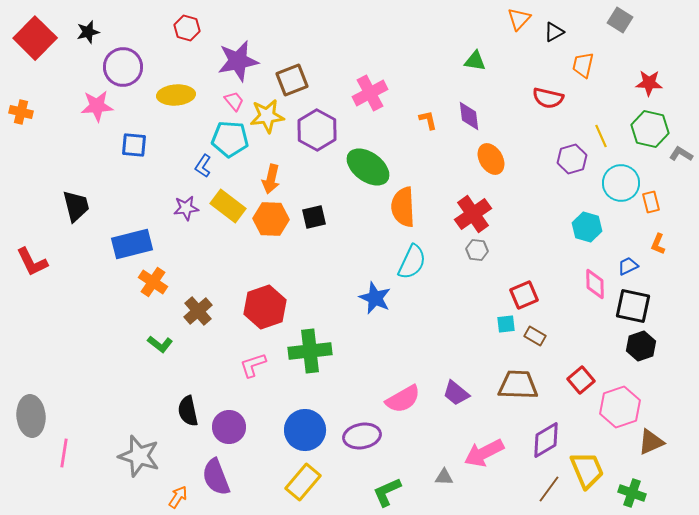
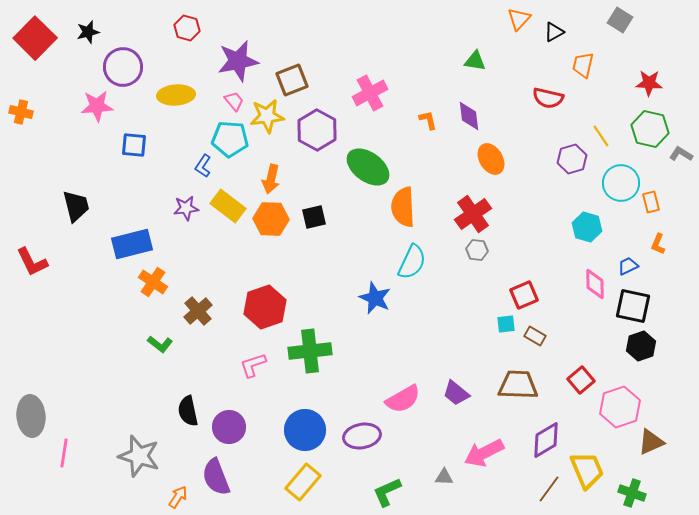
yellow line at (601, 136): rotated 10 degrees counterclockwise
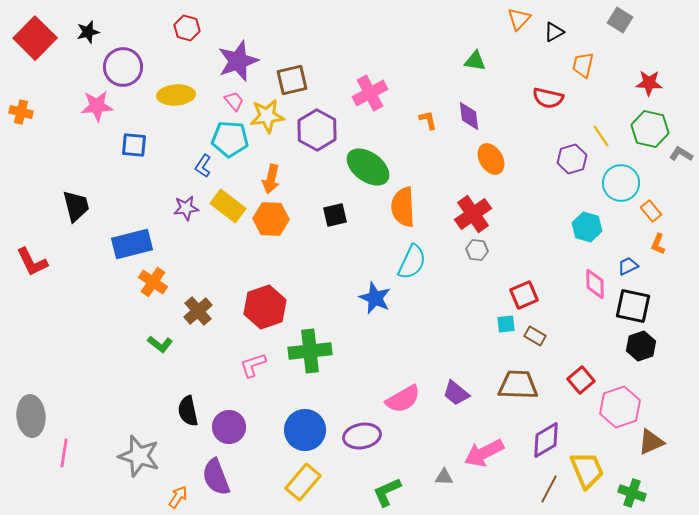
purple star at (238, 61): rotated 9 degrees counterclockwise
brown square at (292, 80): rotated 8 degrees clockwise
orange rectangle at (651, 202): moved 9 px down; rotated 25 degrees counterclockwise
black square at (314, 217): moved 21 px right, 2 px up
brown line at (549, 489): rotated 8 degrees counterclockwise
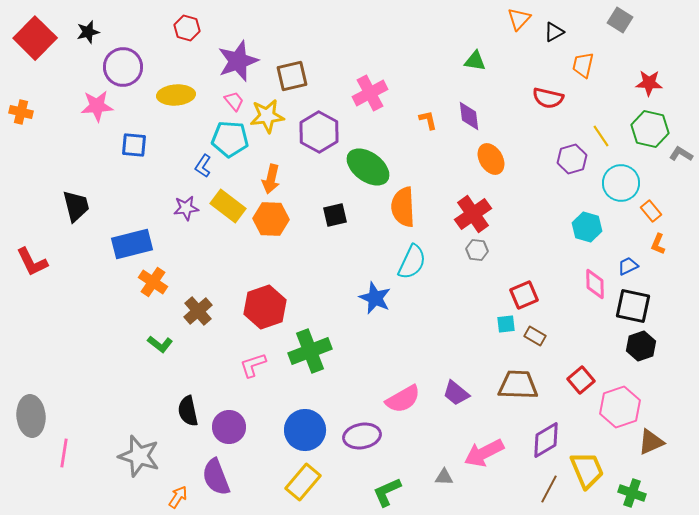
brown square at (292, 80): moved 4 px up
purple hexagon at (317, 130): moved 2 px right, 2 px down
green cross at (310, 351): rotated 15 degrees counterclockwise
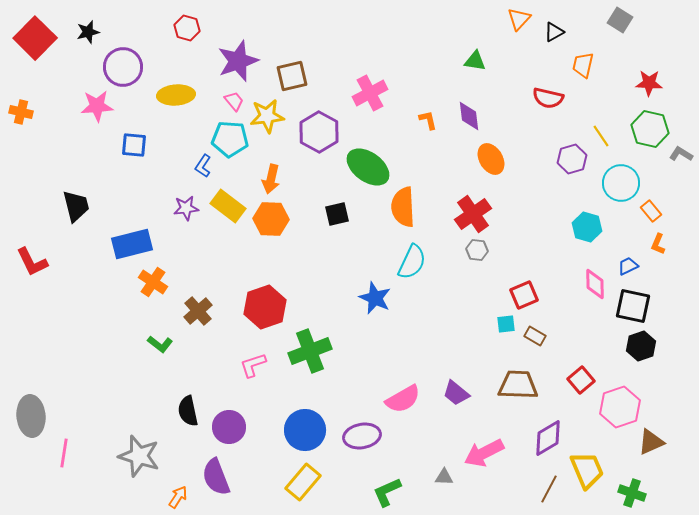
black square at (335, 215): moved 2 px right, 1 px up
purple diamond at (546, 440): moved 2 px right, 2 px up
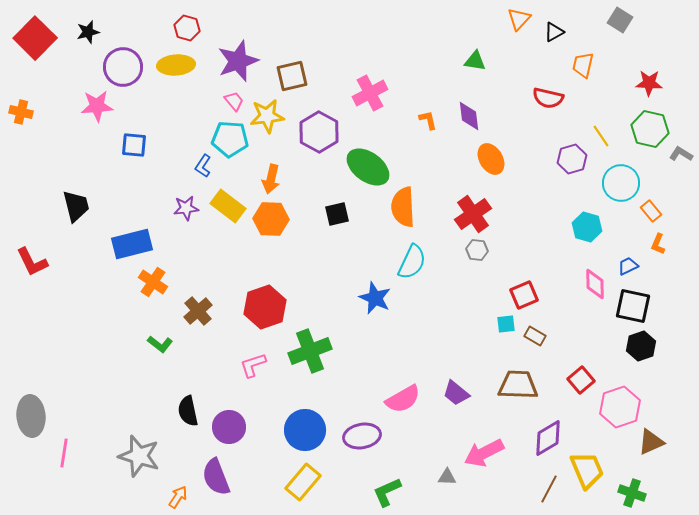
yellow ellipse at (176, 95): moved 30 px up
gray triangle at (444, 477): moved 3 px right
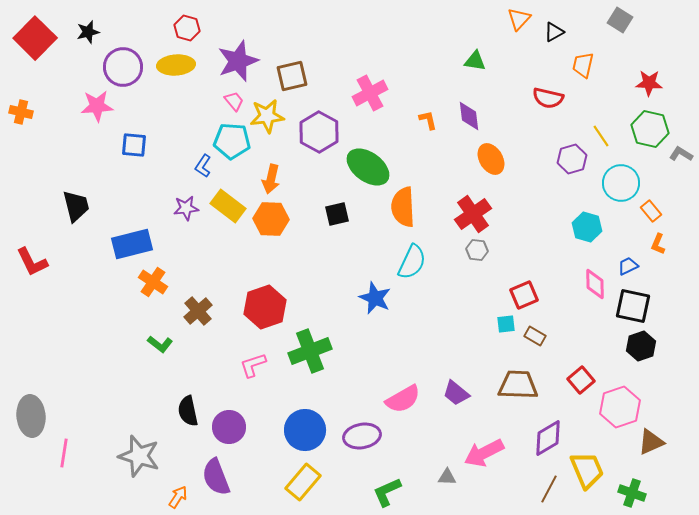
cyan pentagon at (230, 139): moved 2 px right, 2 px down
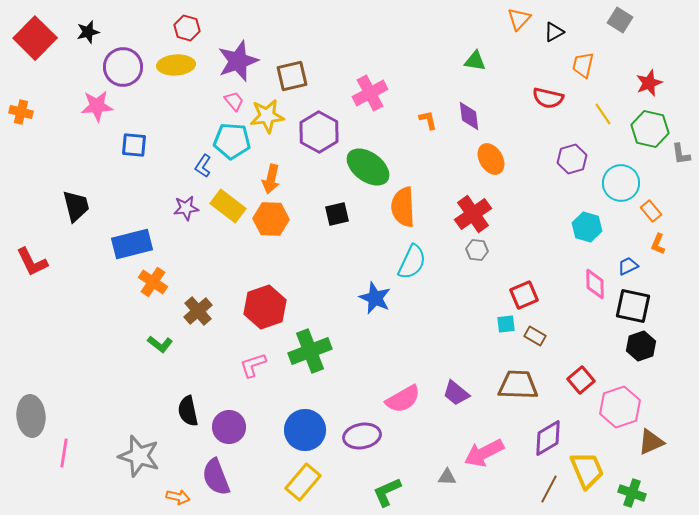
red star at (649, 83): rotated 24 degrees counterclockwise
yellow line at (601, 136): moved 2 px right, 22 px up
gray L-shape at (681, 154): rotated 130 degrees counterclockwise
orange arrow at (178, 497): rotated 70 degrees clockwise
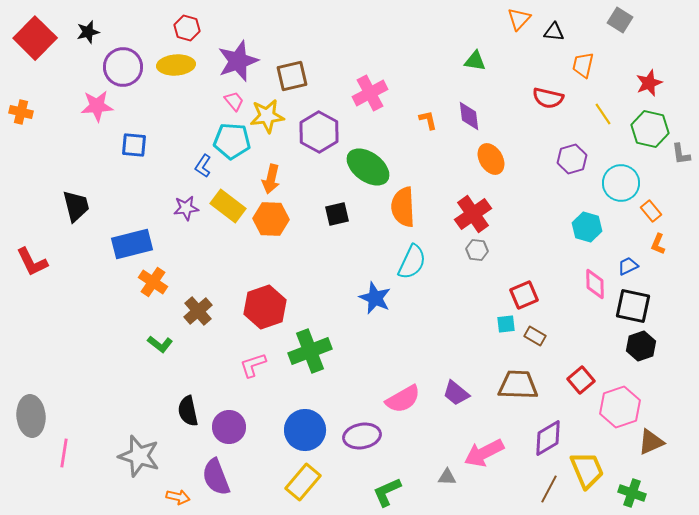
black triangle at (554, 32): rotated 35 degrees clockwise
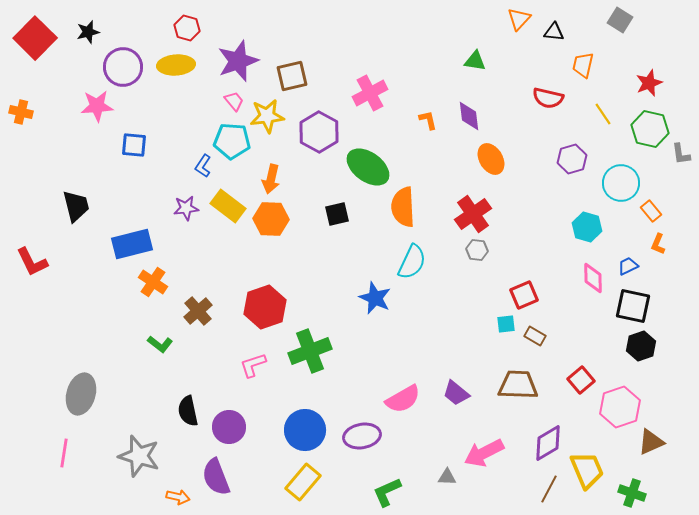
pink diamond at (595, 284): moved 2 px left, 6 px up
gray ellipse at (31, 416): moved 50 px right, 22 px up; rotated 21 degrees clockwise
purple diamond at (548, 438): moved 5 px down
